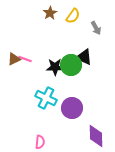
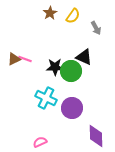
green circle: moved 6 px down
pink semicircle: rotated 120 degrees counterclockwise
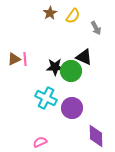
pink line: rotated 64 degrees clockwise
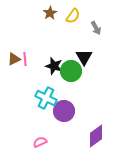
black triangle: rotated 36 degrees clockwise
black star: moved 1 px left, 1 px up; rotated 18 degrees clockwise
purple circle: moved 8 px left, 3 px down
purple diamond: rotated 55 degrees clockwise
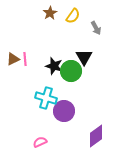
brown triangle: moved 1 px left
cyan cross: rotated 10 degrees counterclockwise
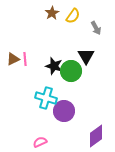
brown star: moved 2 px right
black triangle: moved 2 px right, 1 px up
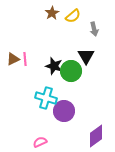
yellow semicircle: rotated 14 degrees clockwise
gray arrow: moved 2 px left, 1 px down; rotated 16 degrees clockwise
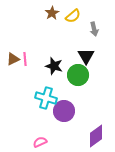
green circle: moved 7 px right, 4 px down
